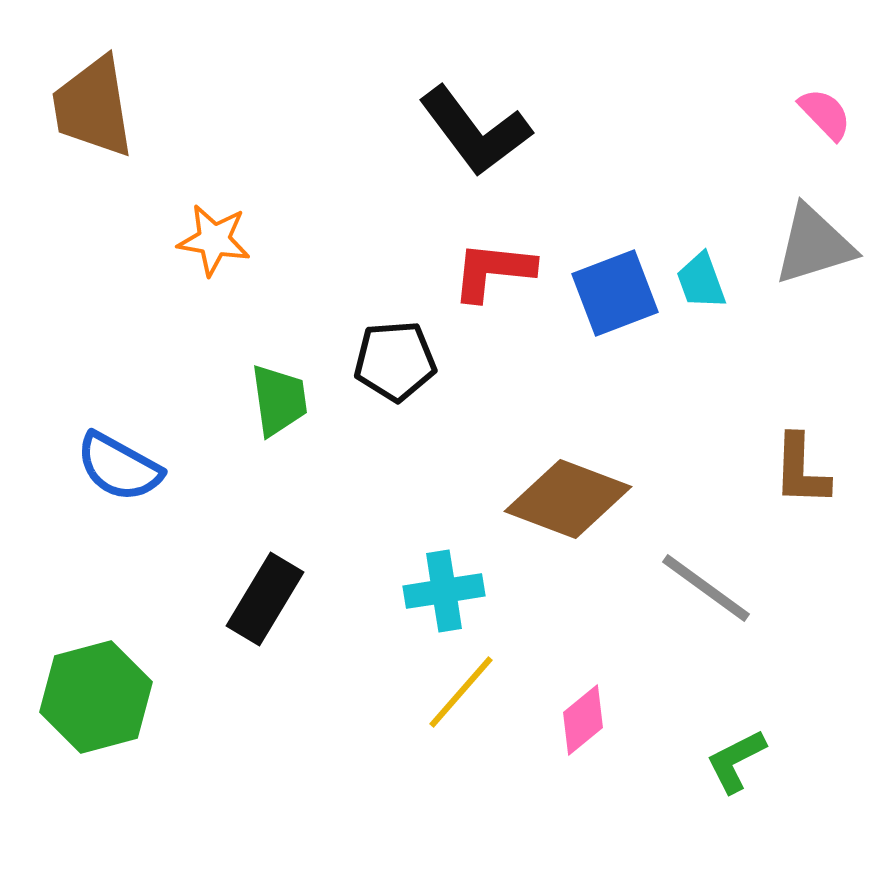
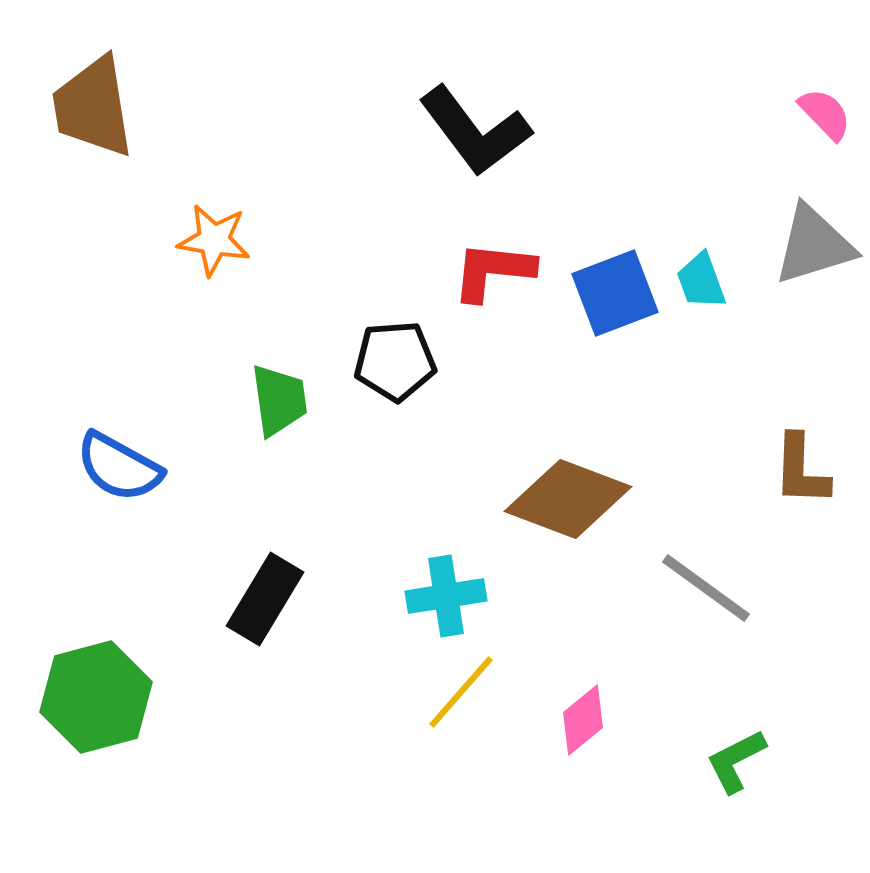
cyan cross: moved 2 px right, 5 px down
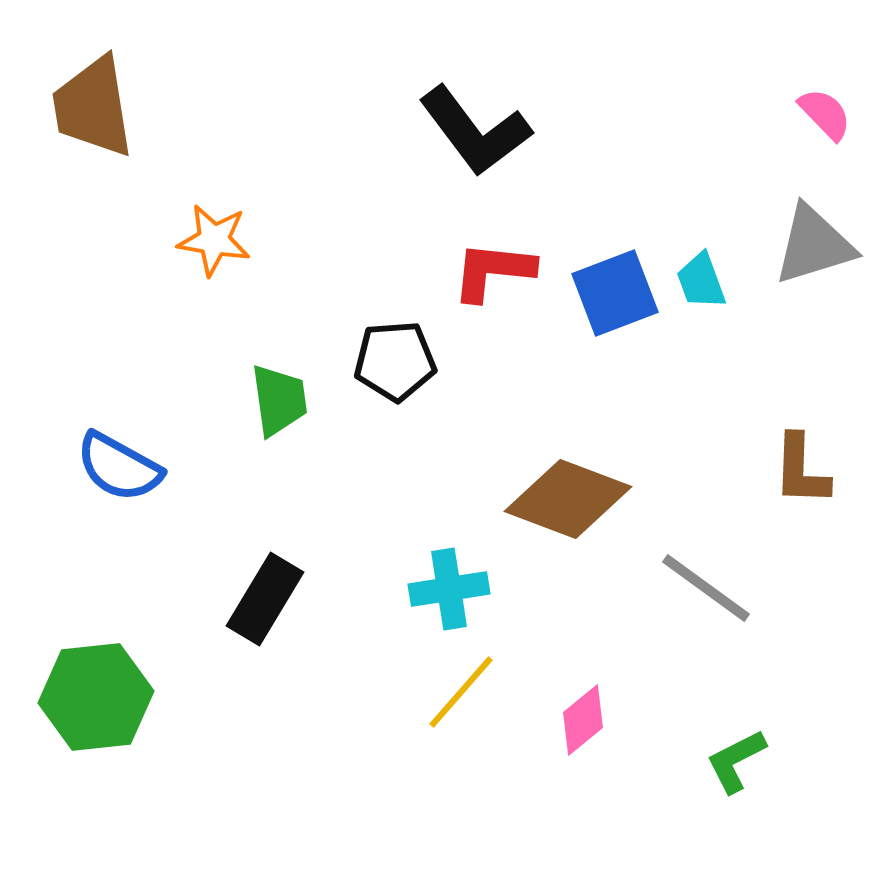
cyan cross: moved 3 px right, 7 px up
green hexagon: rotated 9 degrees clockwise
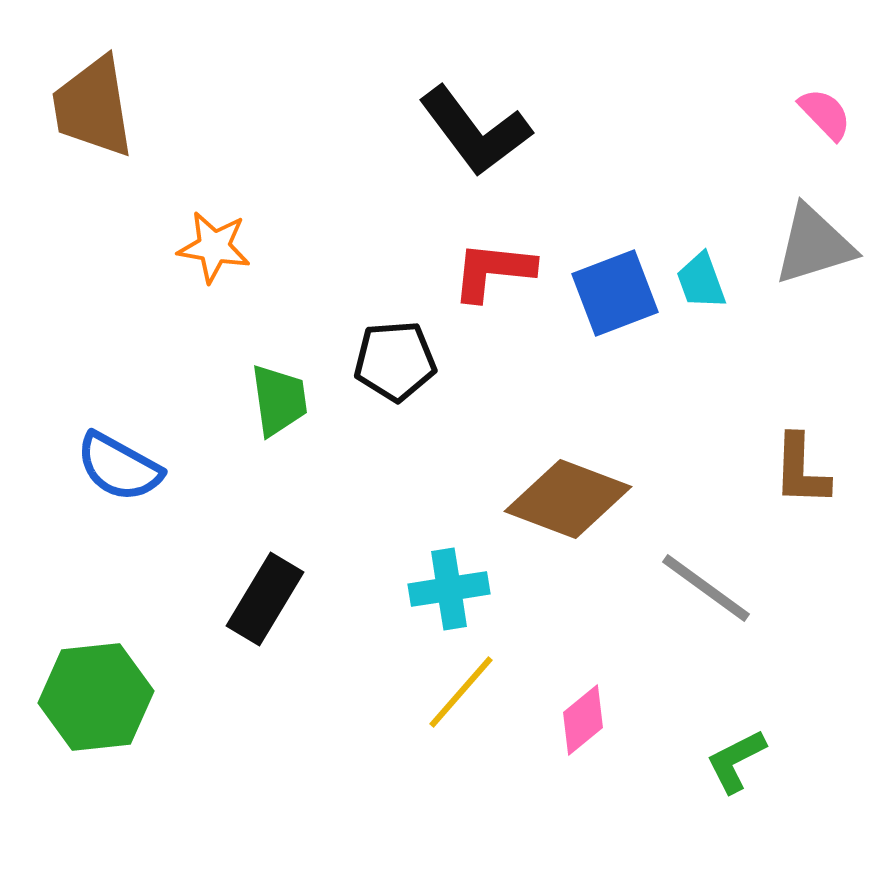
orange star: moved 7 px down
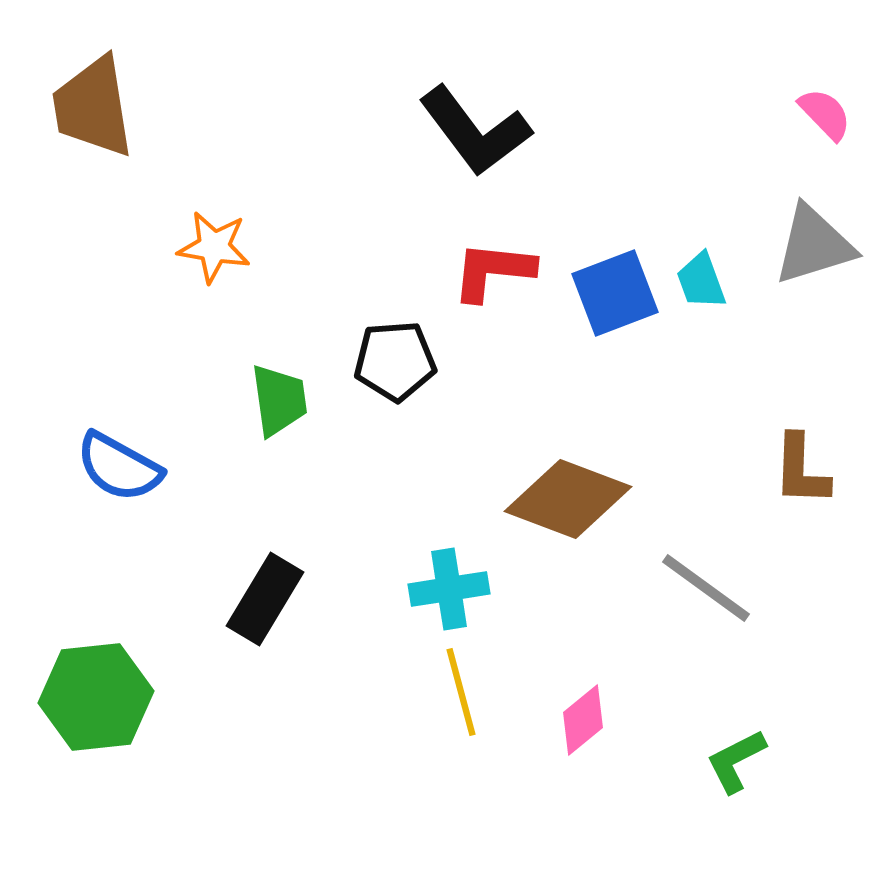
yellow line: rotated 56 degrees counterclockwise
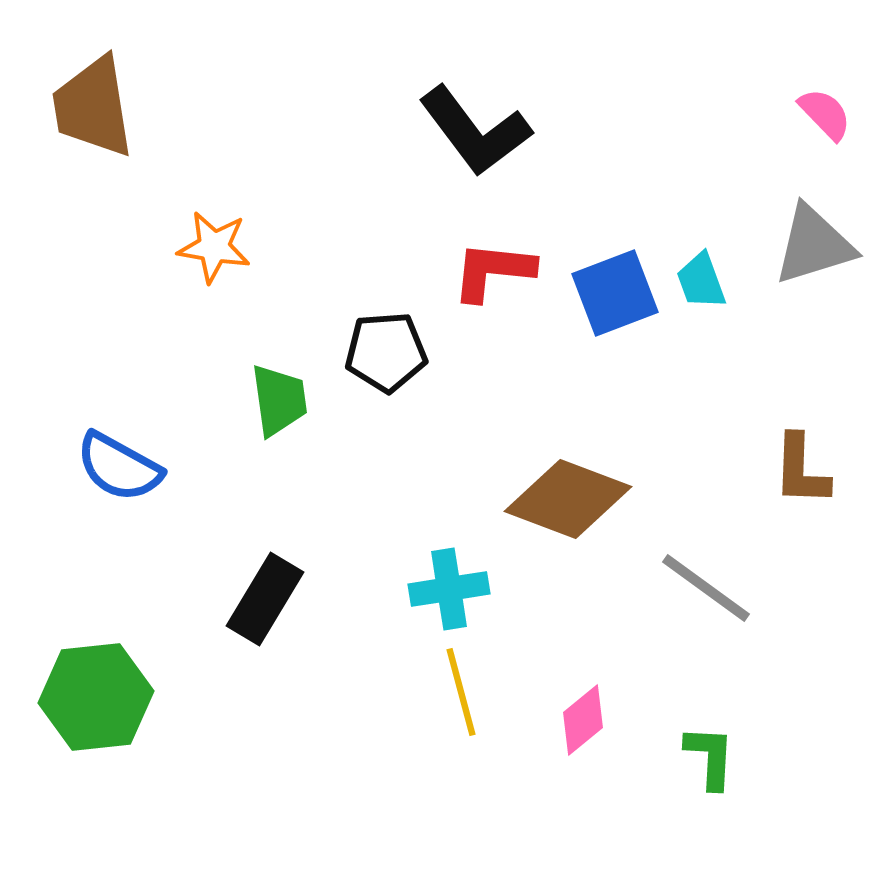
black pentagon: moved 9 px left, 9 px up
green L-shape: moved 26 px left, 4 px up; rotated 120 degrees clockwise
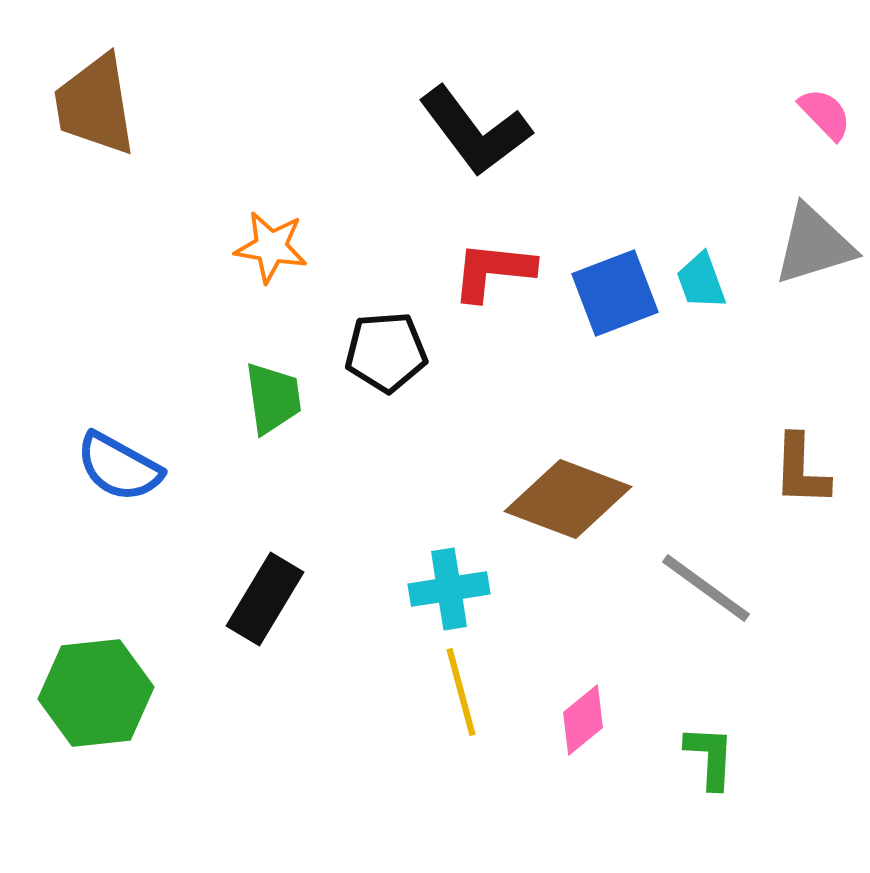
brown trapezoid: moved 2 px right, 2 px up
orange star: moved 57 px right
green trapezoid: moved 6 px left, 2 px up
green hexagon: moved 4 px up
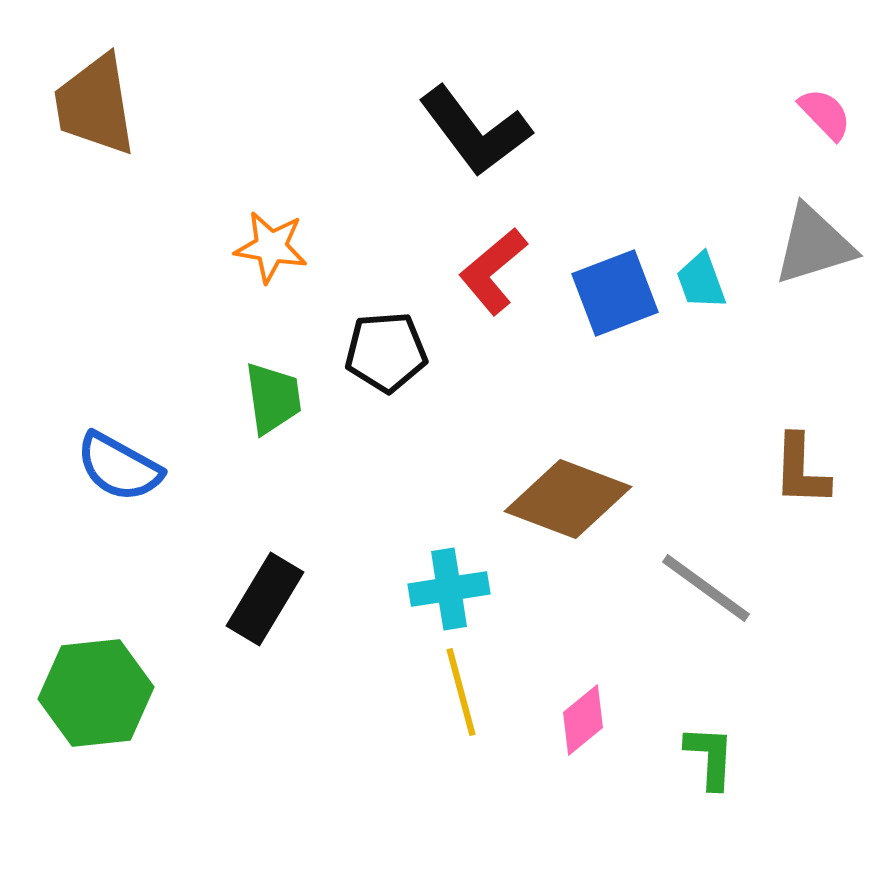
red L-shape: rotated 46 degrees counterclockwise
